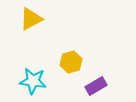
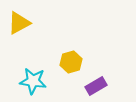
yellow triangle: moved 12 px left, 4 px down
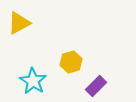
cyan star: rotated 24 degrees clockwise
purple rectangle: rotated 15 degrees counterclockwise
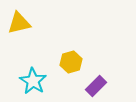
yellow triangle: rotated 15 degrees clockwise
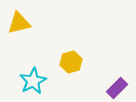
cyan star: rotated 12 degrees clockwise
purple rectangle: moved 21 px right, 2 px down
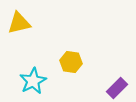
yellow hexagon: rotated 25 degrees clockwise
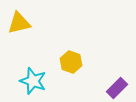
yellow hexagon: rotated 10 degrees clockwise
cyan star: rotated 24 degrees counterclockwise
